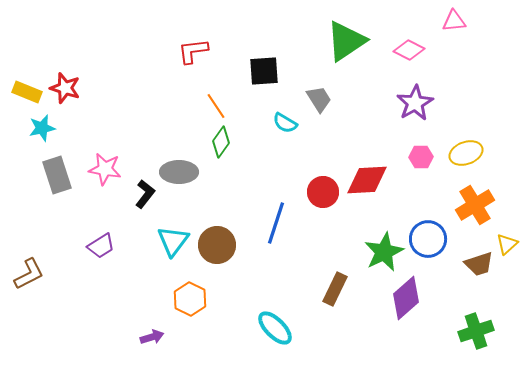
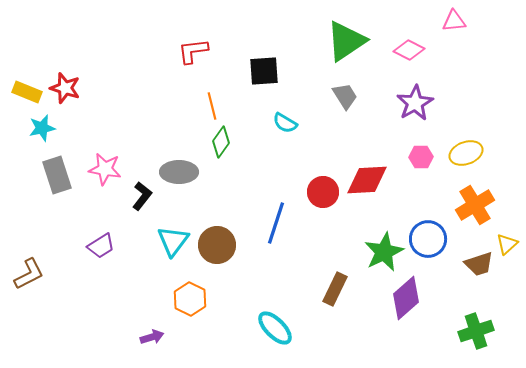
gray trapezoid: moved 26 px right, 3 px up
orange line: moved 4 px left; rotated 20 degrees clockwise
black L-shape: moved 3 px left, 2 px down
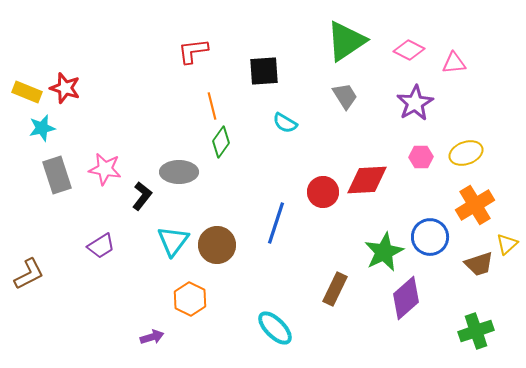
pink triangle: moved 42 px down
blue circle: moved 2 px right, 2 px up
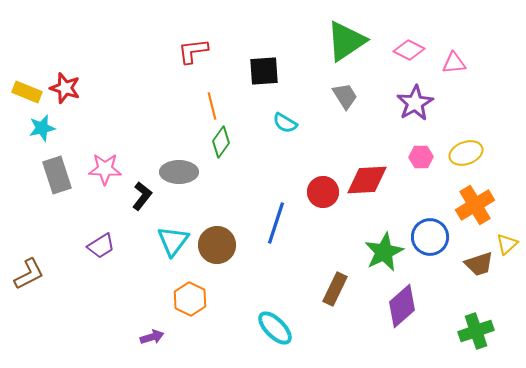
pink star: rotated 8 degrees counterclockwise
purple diamond: moved 4 px left, 8 px down
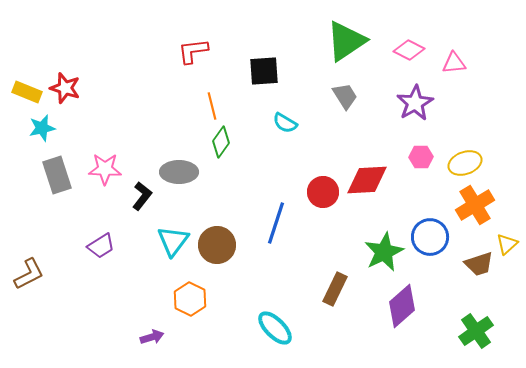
yellow ellipse: moved 1 px left, 10 px down
green cross: rotated 16 degrees counterclockwise
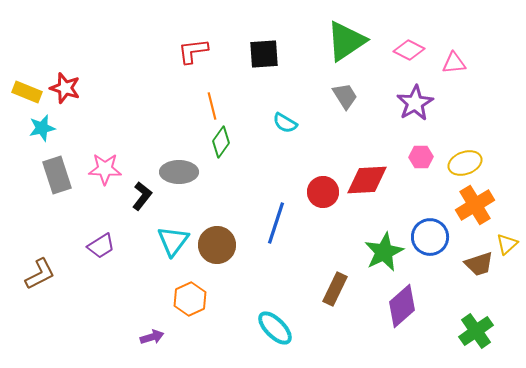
black square: moved 17 px up
brown L-shape: moved 11 px right
orange hexagon: rotated 8 degrees clockwise
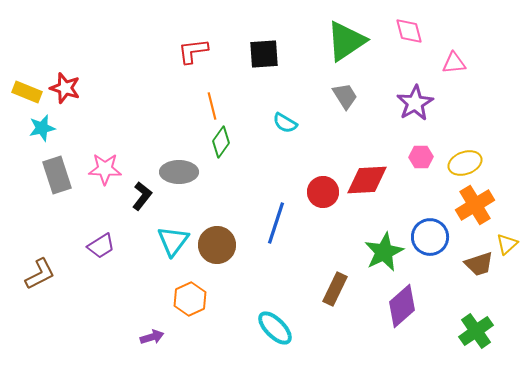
pink diamond: moved 19 px up; rotated 48 degrees clockwise
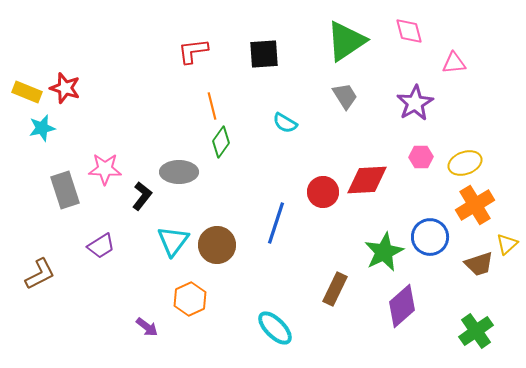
gray rectangle: moved 8 px right, 15 px down
purple arrow: moved 5 px left, 10 px up; rotated 55 degrees clockwise
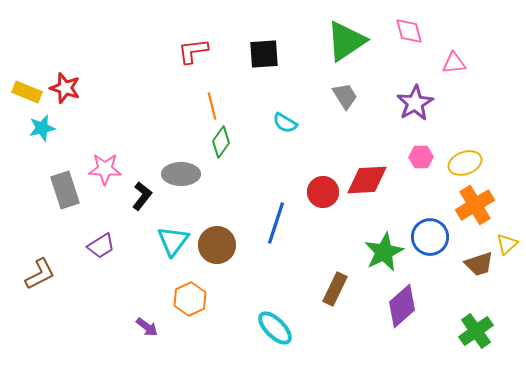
gray ellipse: moved 2 px right, 2 px down
